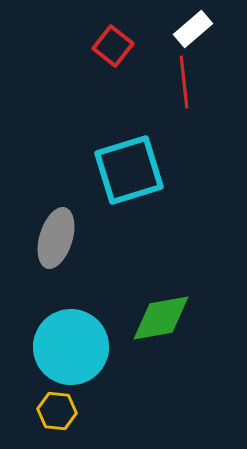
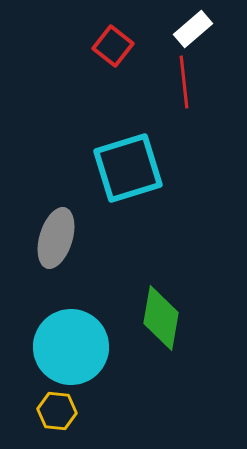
cyan square: moved 1 px left, 2 px up
green diamond: rotated 70 degrees counterclockwise
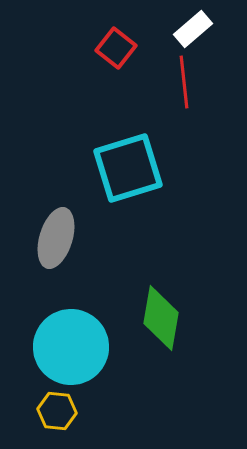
red square: moved 3 px right, 2 px down
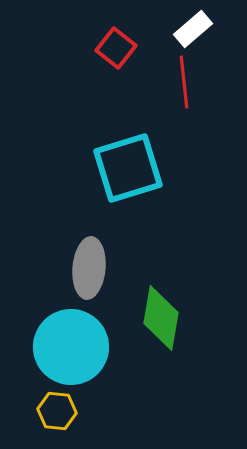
gray ellipse: moved 33 px right, 30 px down; rotated 12 degrees counterclockwise
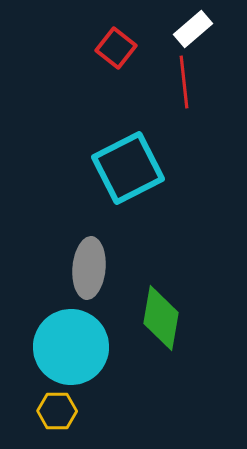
cyan square: rotated 10 degrees counterclockwise
yellow hexagon: rotated 6 degrees counterclockwise
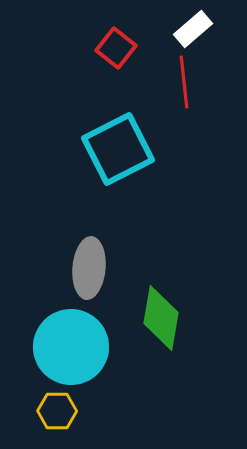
cyan square: moved 10 px left, 19 px up
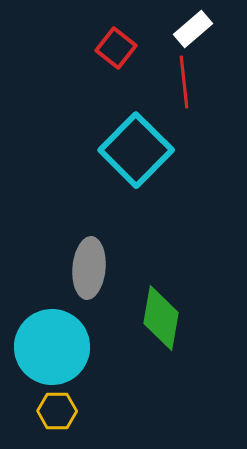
cyan square: moved 18 px right, 1 px down; rotated 18 degrees counterclockwise
cyan circle: moved 19 px left
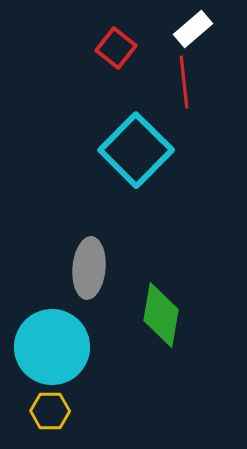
green diamond: moved 3 px up
yellow hexagon: moved 7 px left
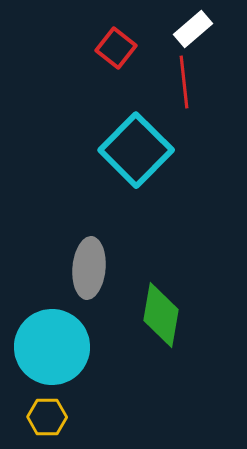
yellow hexagon: moved 3 px left, 6 px down
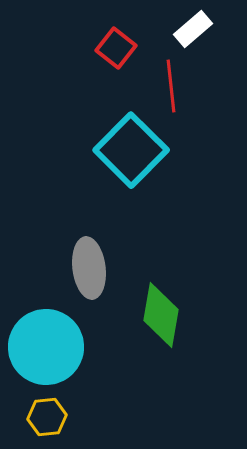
red line: moved 13 px left, 4 px down
cyan square: moved 5 px left
gray ellipse: rotated 12 degrees counterclockwise
cyan circle: moved 6 px left
yellow hexagon: rotated 6 degrees counterclockwise
